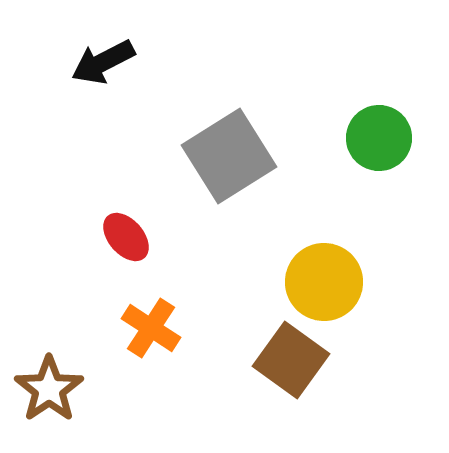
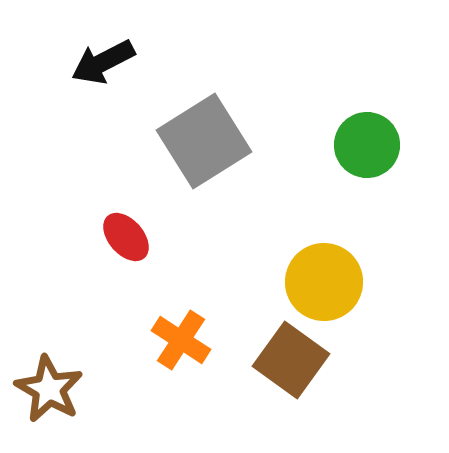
green circle: moved 12 px left, 7 px down
gray square: moved 25 px left, 15 px up
orange cross: moved 30 px right, 12 px down
brown star: rotated 8 degrees counterclockwise
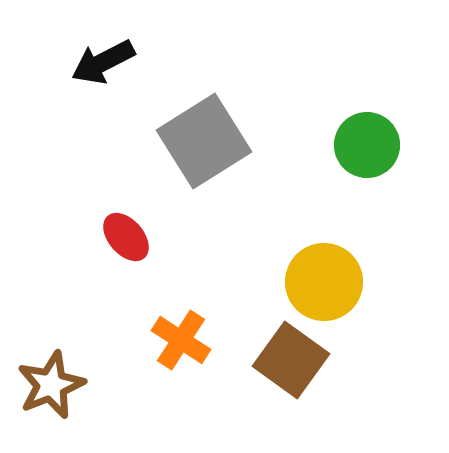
brown star: moved 2 px right, 4 px up; rotated 20 degrees clockwise
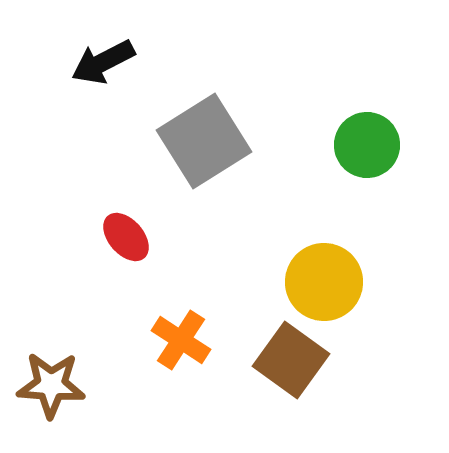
brown star: rotated 26 degrees clockwise
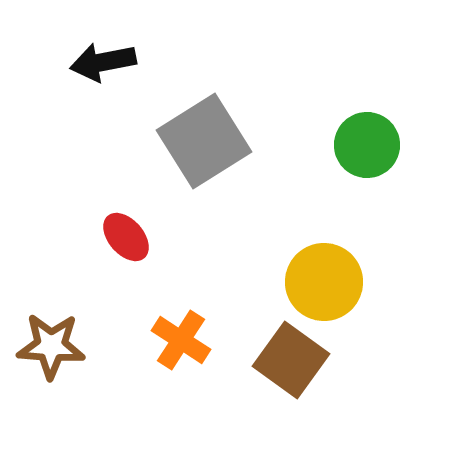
black arrow: rotated 16 degrees clockwise
brown star: moved 39 px up
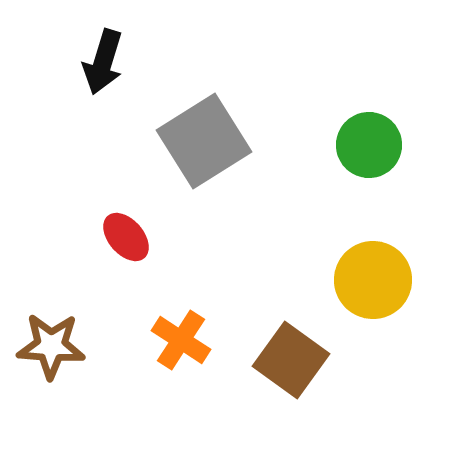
black arrow: rotated 62 degrees counterclockwise
green circle: moved 2 px right
yellow circle: moved 49 px right, 2 px up
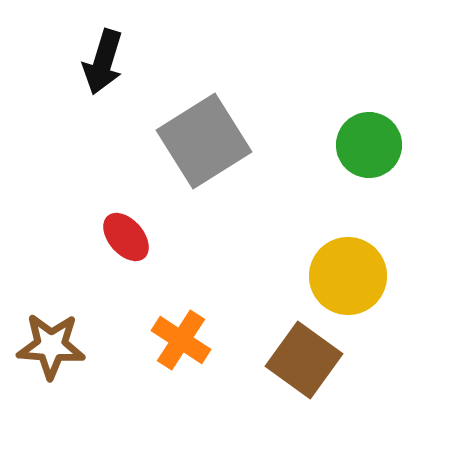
yellow circle: moved 25 px left, 4 px up
brown square: moved 13 px right
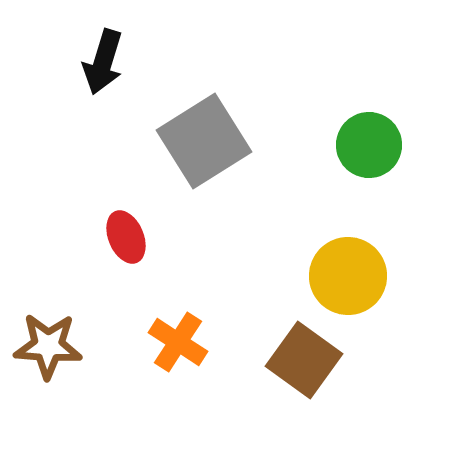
red ellipse: rotated 18 degrees clockwise
orange cross: moved 3 px left, 2 px down
brown star: moved 3 px left
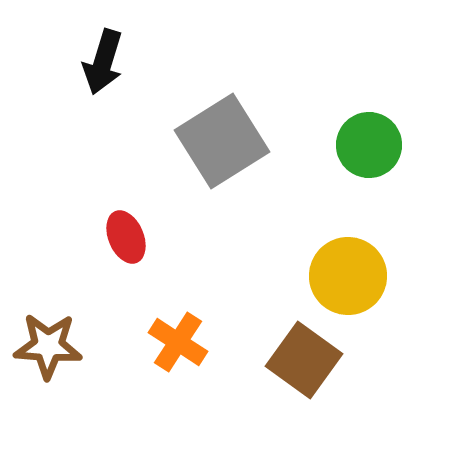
gray square: moved 18 px right
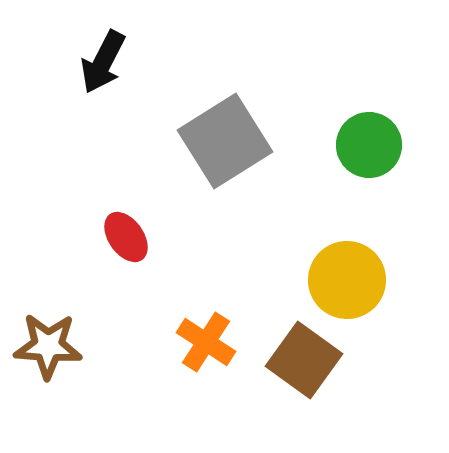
black arrow: rotated 10 degrees clockwise
gray square: moved 3 px right
red ellipse: rotated 12 degrees counterclockwise
yellow circle: moved 1 px left, 4 px down
orange cross: moved 28 px right
